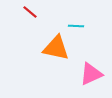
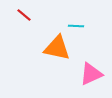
red line: moved 6 px left, 3 px down
orange triangle: moved 1 px right
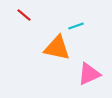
cyan line: rotated 21 degrees counterclockwise
pink triangle: moved 2 px left
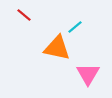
cyan line: moved 1 px left, 1 px down; rotated 21 degrees counterclockwise
pink triangle: moved 1 px left; rotated 35 degrees counterclockwise
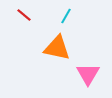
cyan line: moved 9 px left, 11 px up; rotated 21 degrees counterclockwise
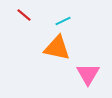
cyan line: moved 3 px left, 5 px down; rotated 35 degrees clockwise
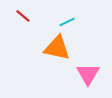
red line: moved 1 px left, 1 px down
cyan line: moved 4 px right, 1 px down
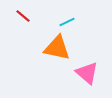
pink triangle: moved 1 px left, 1 px up; rotated 20 degrees counterclockwise
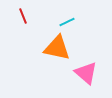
red line: rotated 28 degrees clockwise
pink triangle: moved 1 px left
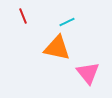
pink triangle: moved 2 px right; rotated 10 degrees clockwise
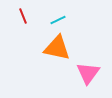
cyan line: moved 9 px left, 2 px up
pink triangle: rotated 15 degrees clockwise
